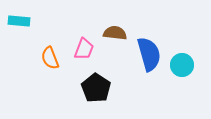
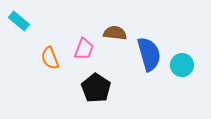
cyan rectangle: rotated 35 degrees clockwise
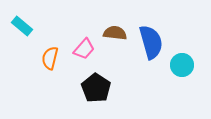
cyan rectangle: moved 3 px right, 5 px down
pink trapezoid: rotated 20 degrees clockwise
blue semicircle: moved 2 px right, 12 px up
orange semicircle: rotated 35 degrees clockwise
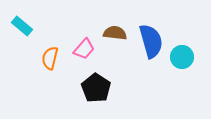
blue semicircle: moved 1 px up
cyan circle: moved 8 px up
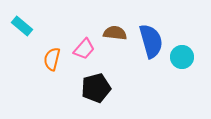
orange semicircle: moved 2 px right, 1 px down
black pentagon: rotated 24 degrees clockwise
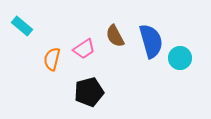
brown semicircle: moved 3 px down; rotated 125 degrees counterclockwise
pink trapezoid: rotated 15 degrees clockwise
cyan circle: moved 2 px left, 1 px down
black pentagon: moved 7 px left, 4 px down
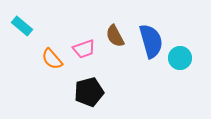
pink trapezoid: rotated 15 degrees clockwise
orange semicircle: rotated 55 degrees counterclockwise
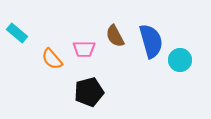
cyan rectangle: moved 5 px left, 7 px down
pink trapezoid: rotated 20 degrees clockwise
cyan circle: moved 2 px down
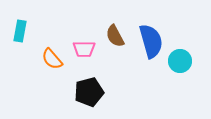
cyan rectangle: moved 3 px right, 2 px up; rotated 60 degrees clockwise
cyan circle: moved 1 px down
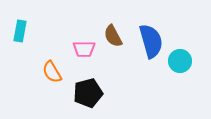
brown semicircle: moved 2 px left
orange semicircle: moved 13 px down; rotated 10 degrees clockwise
black pentagon: moved 1 px left, 1 px down
